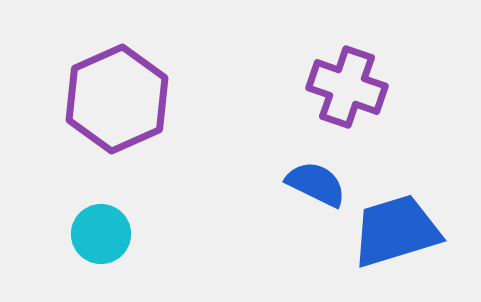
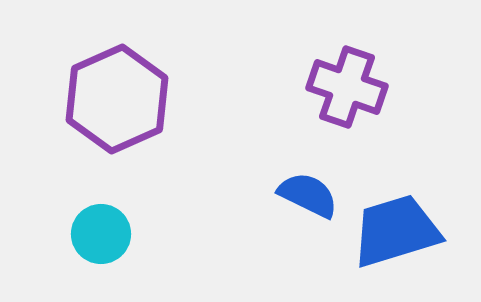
blue semicircle: moved 8 px left, 11 px down
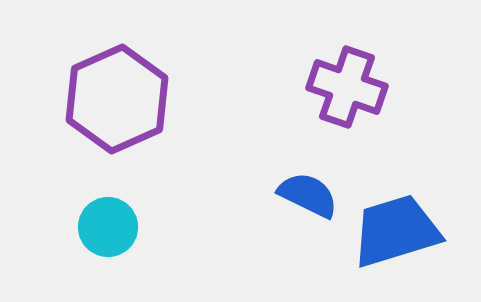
cyan circle: moved 7 px right, 7 px up
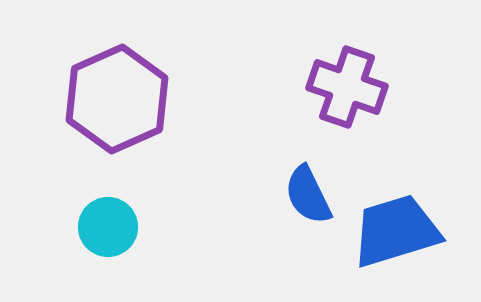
blue semicircle: rotated 142 degrees counterclockwise
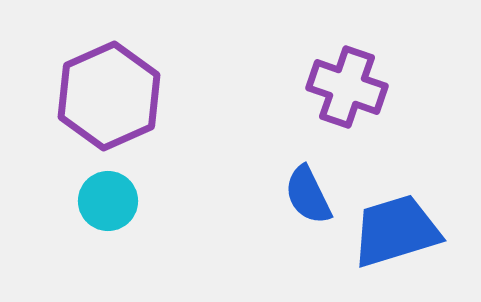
purple hexagon: moved 8 px left, 3 px up
cyan circle: moved 26 px up
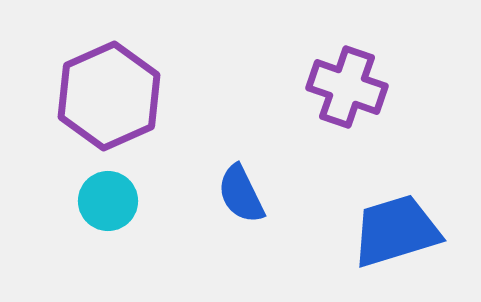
blue semicircle: moved 67 px left, 1 px up
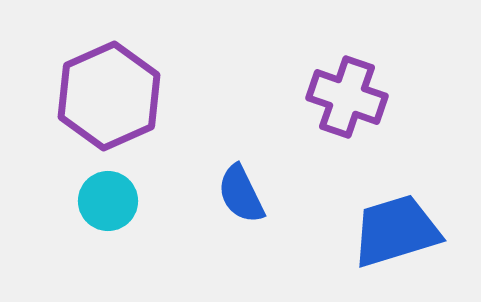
purple cross: moved 10 px down
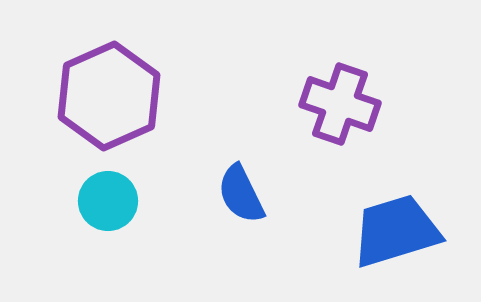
purple cross: moved 7 px left, 7 px down
